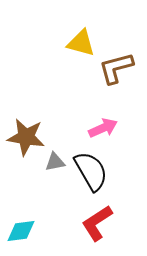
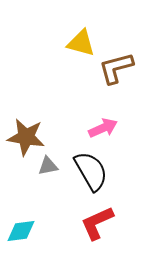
gray triangle: moved 7 px left, 4 px down
red L-shape: rotated 9 degrees clockwise
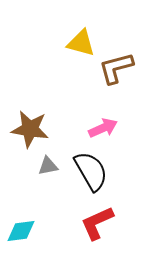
brown star: moved 4 px right, 8 px up
